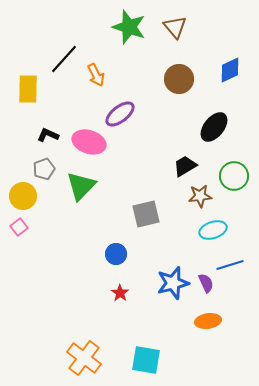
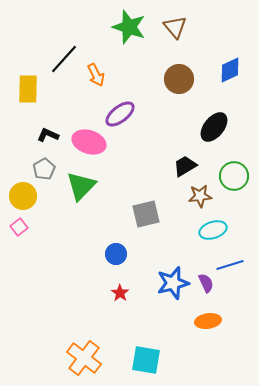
gray pentagon: rotated 10 degrees counterclockwise
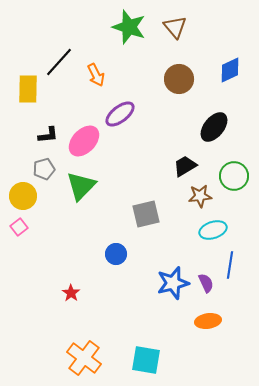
black line: moved 5 px left, 3 px down
black L-shape: rotated 150 degrees clockwise
pink ellipse: moved 5 px left, 1 px up; rotated 64 degrees counterclockwise
gray pentagon: rotated 15 degrees clockwise
blue line: rotated 64 degrees counterclockwise
red star: moved 49 px left
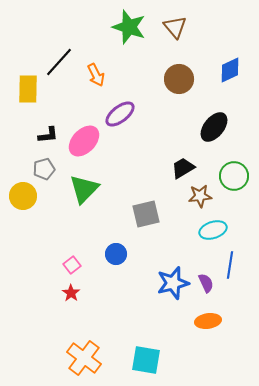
black trapezoid: moved 2 px left, 2 px down
green triangle: moved 3 px right, 3 px down
pink square: moved 53 px right, 38 px down
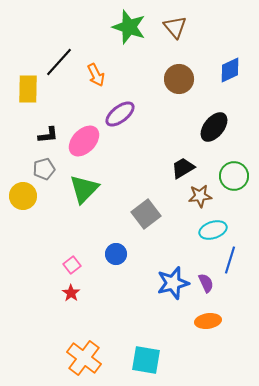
gray square: rotated 24 degrees counterclockwise
blue line: moved 5 px up; rotated 8 degrees clockwise
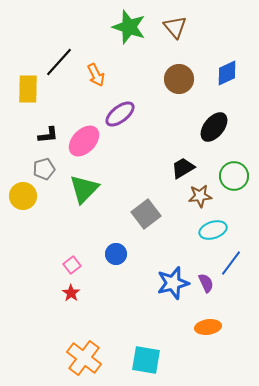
blue diamond: moved 3 px left, 3 px down
blue line: moved 1 px right, 3 px down; rotated 20 degrees clockwise
orange ellipse: moved 6 px down
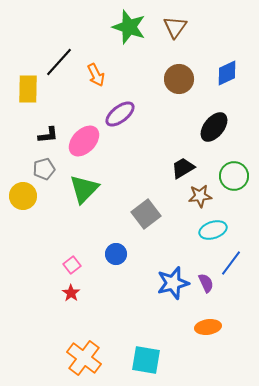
brown triangle: rotated 15 degrees clockwise
